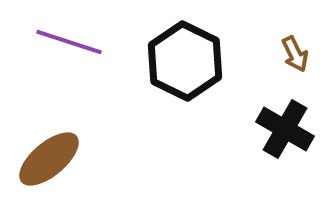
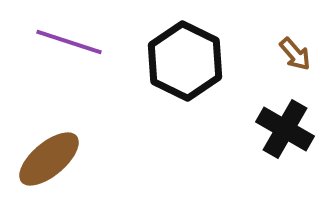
brown arrow: rotated 15 degrees counterclockwise
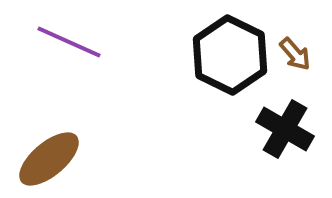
purple line: rotated 6 degrees clockwise
black hexagon: moved 45 px right, 6 px up
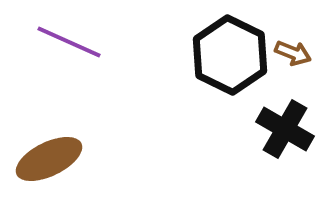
brown arrow: moved 2 px left, 1 px up; rotated 27 degrees counterclockwise
brown ellipse: rotated 14 degrees clockwise
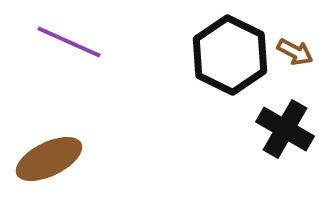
brown arrow: moved 2 px right, 1 px up; rotated 6 degrees clockwise
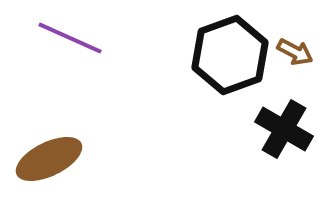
purple line: moved 1 px right, 4 px up
black hexagon: rotated 14 degrees clockwise
black cross: moved 1 px left
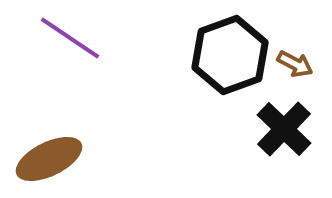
purple line: rotated 10 degrees clockwise
brown arrow: moved 12 px down
black cross: rotated 14 degrees clockwise
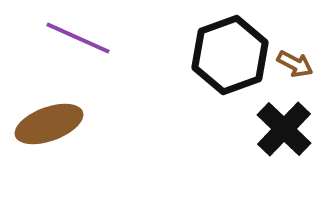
purple line: moved 8 px right; rotated 10 degrees counterclockwise
brown ellipse: moved 35 px up; rotated 6 degrees clockwise
